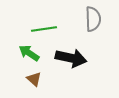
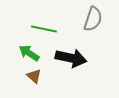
gray semicircle: rotated 20 degrees clockwise
green line: rotated 20 degrees clockwise
brown triangle: moved 3 px up
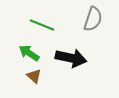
green line: moved 2 px left, 4 px up; rotated 10 degrees clockwise
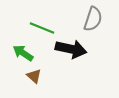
green line: moved 3 px down
green arrow: moved 6 px left
black arrow: moved 9 px up
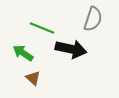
brown triangle: moved 1 px left, 2 px down
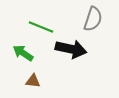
green line: moved 1 px left, 1 px up
brown triangle: moved 3 px down; rotated 35 degrees counterclockwise
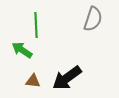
green line: moved 5 px left, 2 px up; rotated 65 degrees clockwise
black arrow: moved 4 px left, 29 px down; rotated 132 degrees clockwise
green arrow: moved 1 px left, 3 px up
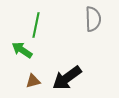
gray semicircle: rotated 20 degrees counterclockwise
green line: rotated 15 degrees clockwise
brown triangle: rotated 21 degrees counterclockwise
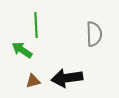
gray semicircle: moved 1 px right, 15 px down
green line: rotated 15 degrees counterclockwise
black arrow: rotated 28 degrees clockwise
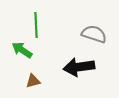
gray semicircle: rotated 70 degrees counterclockwise
black arrow: moved 12 px right, 11 px up
